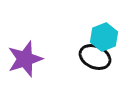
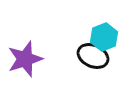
black ellipse: moved 2 px left, 1 px up
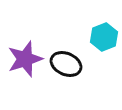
black ellipse: moved 27 px left, 8 px down
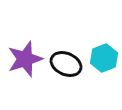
cyan hexagon: moved 21 px down
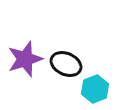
cyan hexagon: moved 9 px left, 31 px down
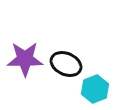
purple star: rotated 18 degrees clockwise
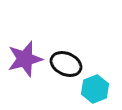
purple star: rotated 15 degrees counterclockwise
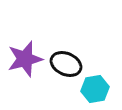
cyan hexagon: rotated 12 degrees clockwise
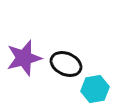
purple star: moved 1 px left, 1 px up
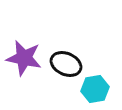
purple star: rotated 27 degrees clockwise
